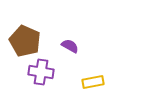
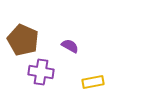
brown pentagon: moved 2 px left, 1 px up
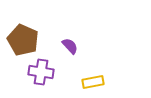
purple semicircle: rotated 18 degrees clockwise
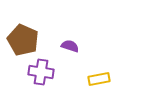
purple semicircle: rotated 30 degrees counterclockwise
yellow rectangle: moved 6 px right, 3 px up
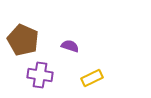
purple cross: moved 1 px left, 3 px down
yellow rectangle: moved 7 px left, 1 px up; rotated 15 degrees counterclockwise
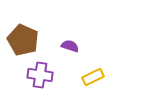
yellow rectangle: moved 1 px right, 1 px up
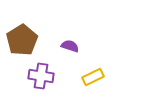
brown pentagon: moved 1 px left; rotated 16 degrees clockwise
purple cross: moved 1 px right, 1 px down
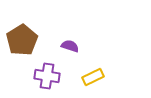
purple cross: moved 6 px right
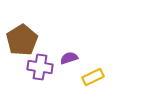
purple semicircle: moved 1 px left, 12 px down; rotated 36 degrees counterclockwise
purple cross: moved 7 px left, 9 px up
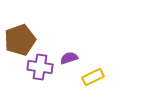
brown pentagon: moved 2 px left; rotated 12 degrees clockwise
